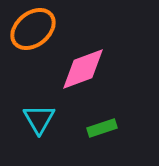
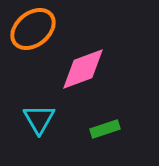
green rectangle: moved 3 px right, 1 px down
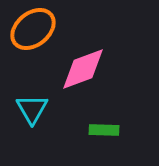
cyan triangle: moved 7 px left, 10 px up
green rectangle: moved 1 px left, 1 px down; rotated 20 degrees clockwise
